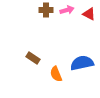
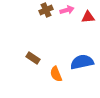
brown cross: rotated 24 degrees counterclockwise
red triangle: moved 1 px left, 3 px down; rotated 32 degrees counterclockwise
blue semicircle: moved 1 px up
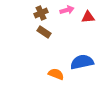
brown cross: moved 5 px left, 3 px down
brown rectangle: moved 11 px right, 26 px up
orange semicircle: rotated 133 degrees clockwise
